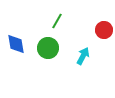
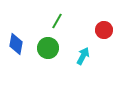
blue diamond: rotated 20 degrees clockwise
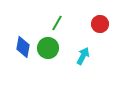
green line: moved 2 px down
red circle: moved 4 px left, 6 px up
blue diamond: moved 7 px right, 3 px down
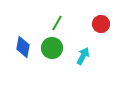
red circle: moved 1 px right
green circle: moved 4 px right
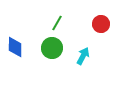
blue diamond: moved 8 px left; rotated 10 degrees counterclockwise
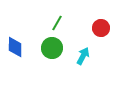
red circle: moved 4 px down
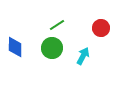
green line: moved 2 px down; rotated 28 degrees clockwise
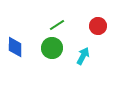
red circle: moved 3 px left, 2 px up
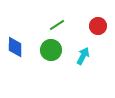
green circle: moved 1 px left, 2 px down
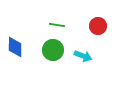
green line: rotated 42 degrees clockwise
green circle: moved 2 px right
cyan arrow: rotated 84 degrees clockwise
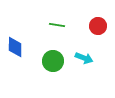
green circle: moved 11 px down
cyan arrow: moved 1 px right, 2 px down
